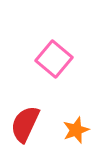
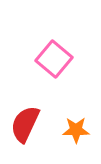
orange star: rotated 20 degrees clockwise
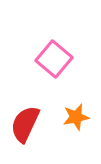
orange star: moved 13 px up; rotated 12 degrees counterclockwise
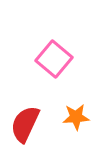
orange star: rotated 8 degrees clockwise
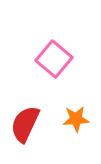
orange star: moved 2 px down
